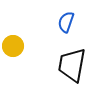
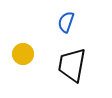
yellow circle: moved 10 px right, 8 px down
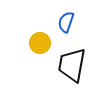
yellow circle: moved 17 px right, 11 px up
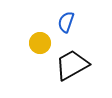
black trapezoid: rotated 51 degrees clockwise
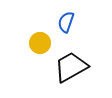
black trapezoid: moved 1 px left, 2 px down
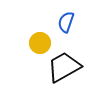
black trapezoid: moved 7 px left
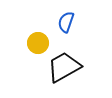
yellow circle: moved 2 px left
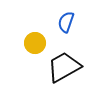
yellow circle: moved 3 px left
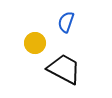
black trapezoid: moved 2 px down; rotated 57 degrees clockwise
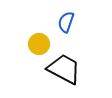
yellow circle: moved 4 px right, 1 px down
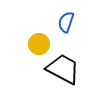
black trapezoid: moved 1 px left
